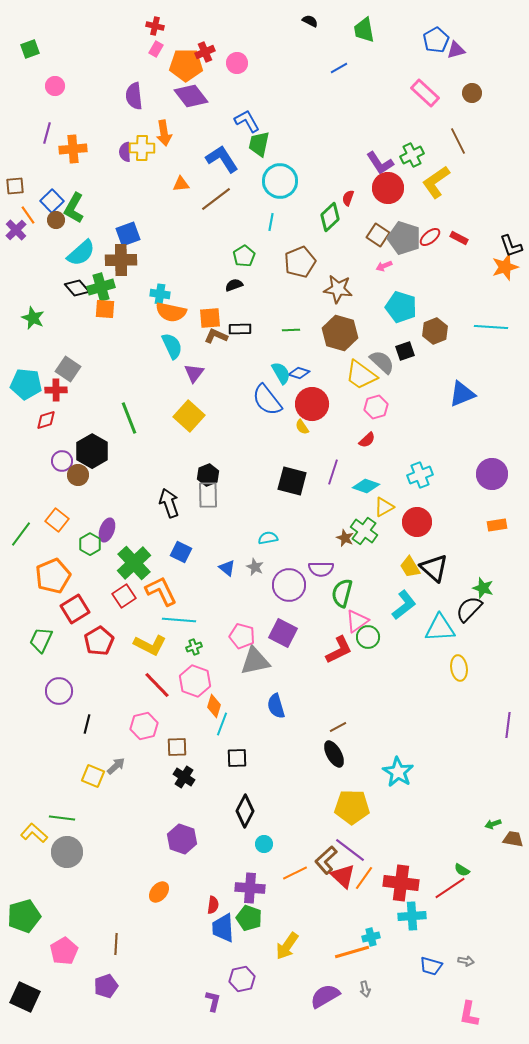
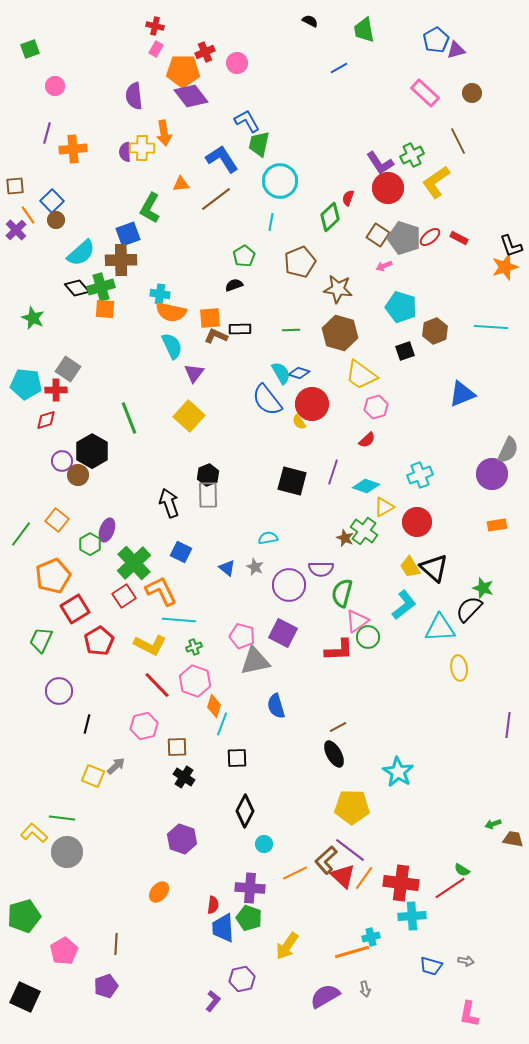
orange pentagon at (186, 65): moved 3 px left, 6 px down
green L-shape at (74, 208): moved 76 px right
gray semicircle at (382, 362): moved 126 px right, 88 px down; rotated 72 degrees clockwise
yellow semicircle at (302, 427): moved 3 px left, 5 px up
red L-shape at (339, 650): rotated 24 degrees clockwise
purple L-shape at (213, 1001): rotated 25 degrees clockwise
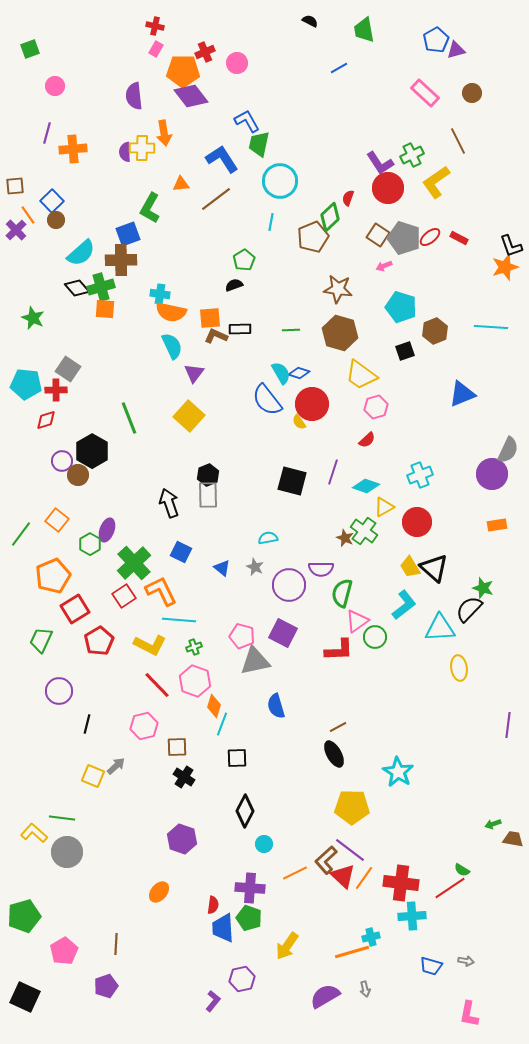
green pentagon at (244, 256): moved 4 px down
brown pentagon at (300, 262): moved 13 px right, 25 px up
blue triangle at (227, 568): moved 5 px left
green circle at (368, 637): moved 7 px right
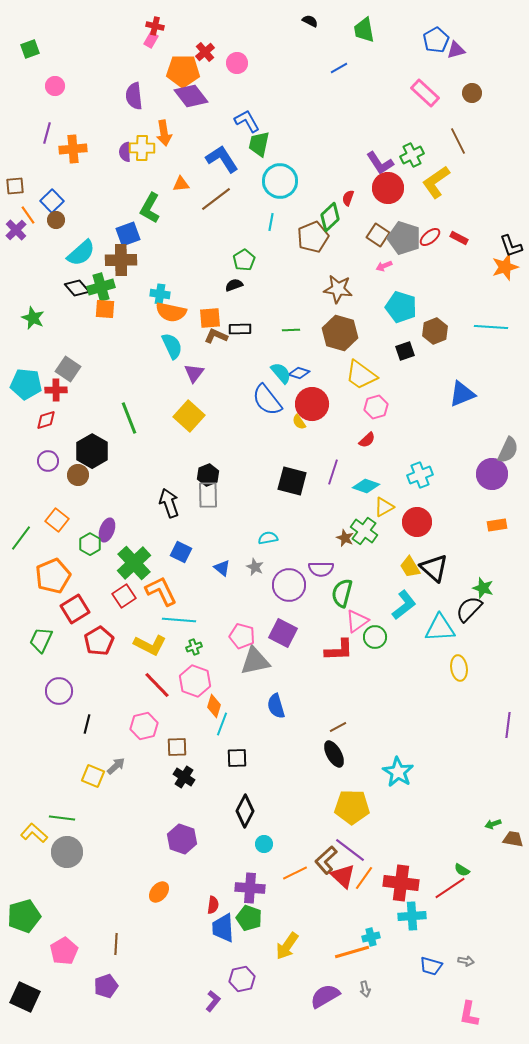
pink rectangle at (156, 49): moved 5 px left, 9 px up
red cross at (205, 52): rotated 18 degrees counterclockwise
cyan semicircle at (281, 373): rotated 10 degrees counterclockwise
purple circle at (62, 461): moved 14 px left
green line at (21, 534): moved 4 px down
